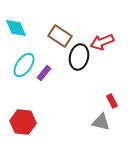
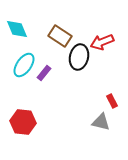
cyan diamond: moved 1 px right, 1 px down
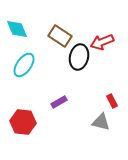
purple rectangle: moved 15 px right, 29 px down; rotated 21 degrees clockwise
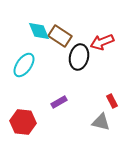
cyan diamond: moved 22 px right, 2 px down
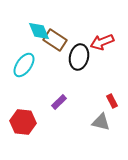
brown rectangle: moved 5 px left, 4 px down
purple rectangle: rotated 14 degrees counterclockwise
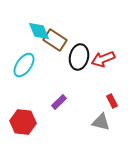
red arrow: moved 1 px right, 17 px down
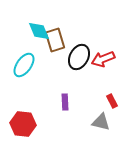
brown rectangle: rotated 40 degrees clockwise
black ellipse: rotated 15 degrees clockwise
purple rectangle: moved 6 px right; rotated 49 degrees counterclockwise
red hexagon: moved 2 px down
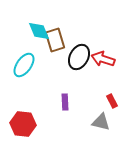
red arrow: rotated 40 degrees clockwise
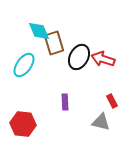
brown rectangle: moved 1 px left, 3 px down
